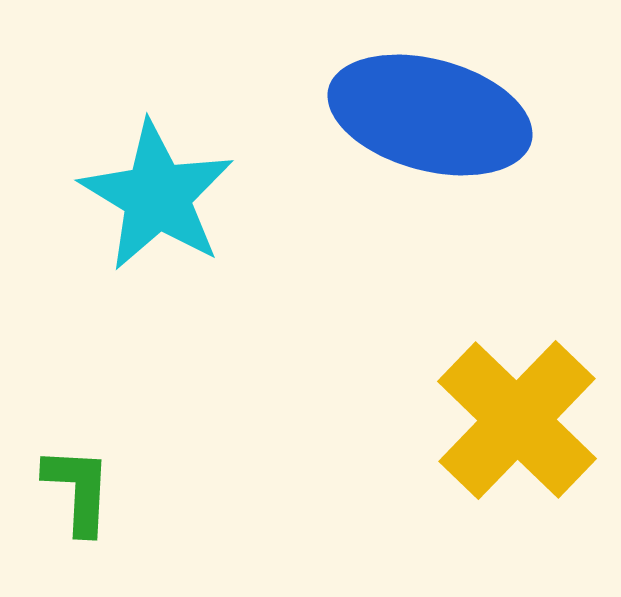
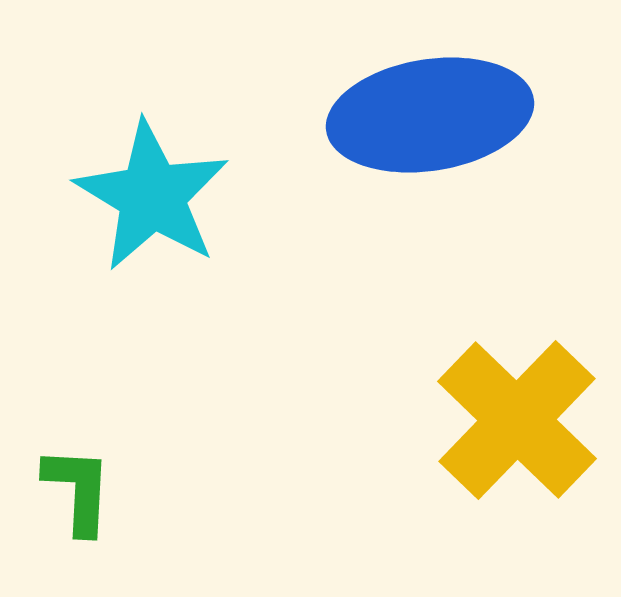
blue ellipse: rotated 24 degrees counterclockwise
cyan star: moved 5 px left
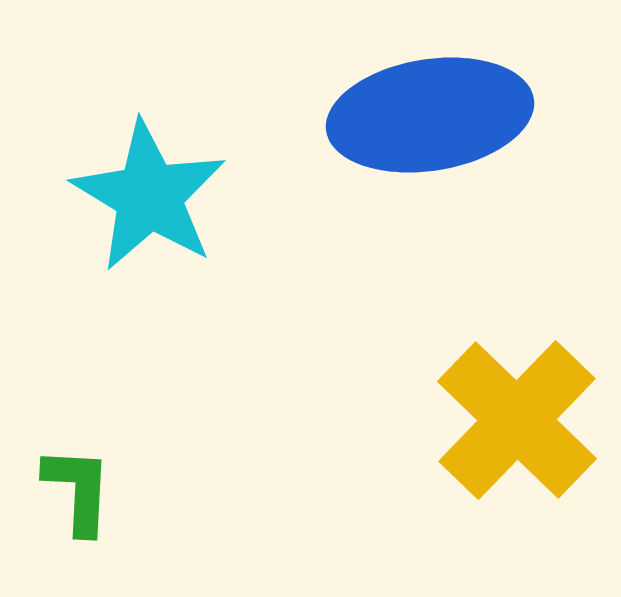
cyan star: moved 3 px left
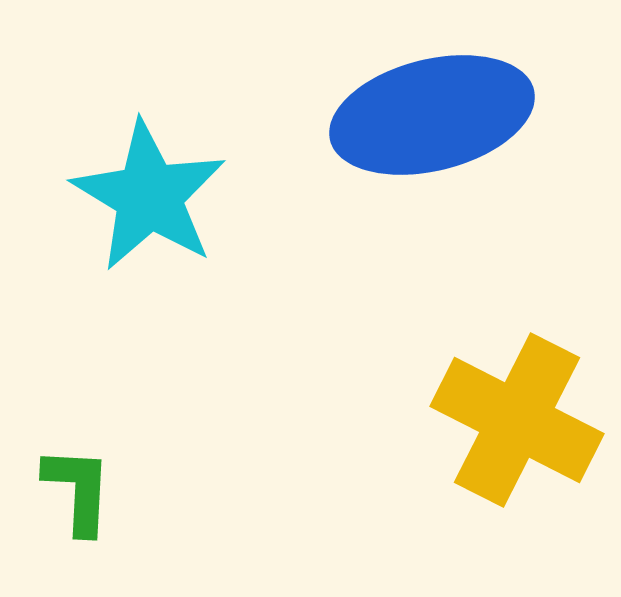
blue ellipse: moved 2 px right; rotated 5 degrees counterclockwise
yellow cross: rotated 17 degrees counterclockwise
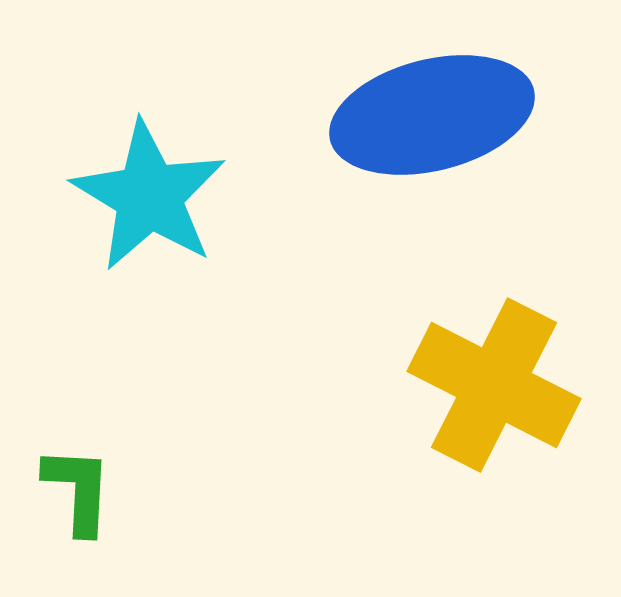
yellow cross: moved 23 px left, 35 px up
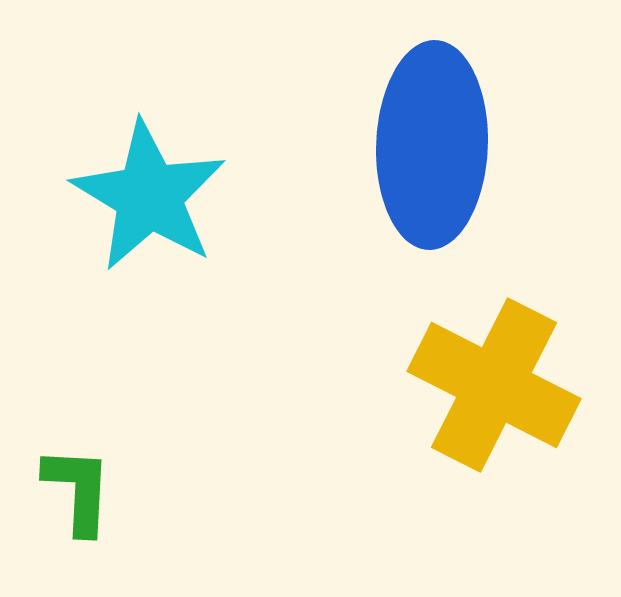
blue ellipse: moved 30 px down; rotated 74 degrees counterclockwise
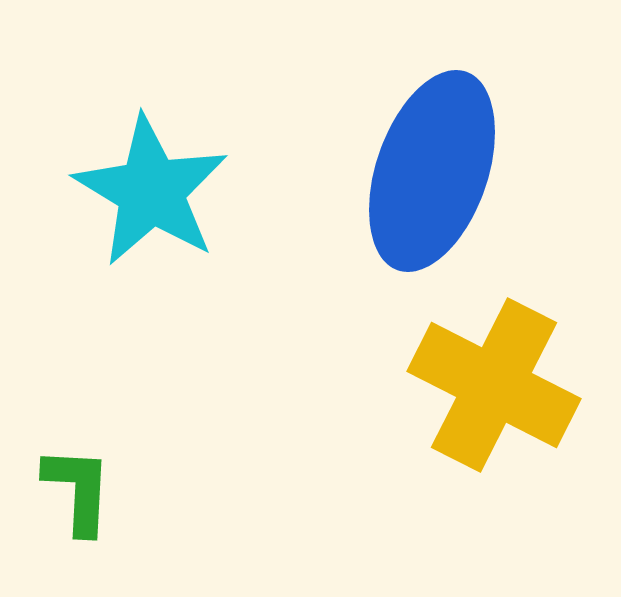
blue ellipse: moved 26 px down; rotated 17 degrees clockwise
cyan star: moved 2 px right, 5 px up
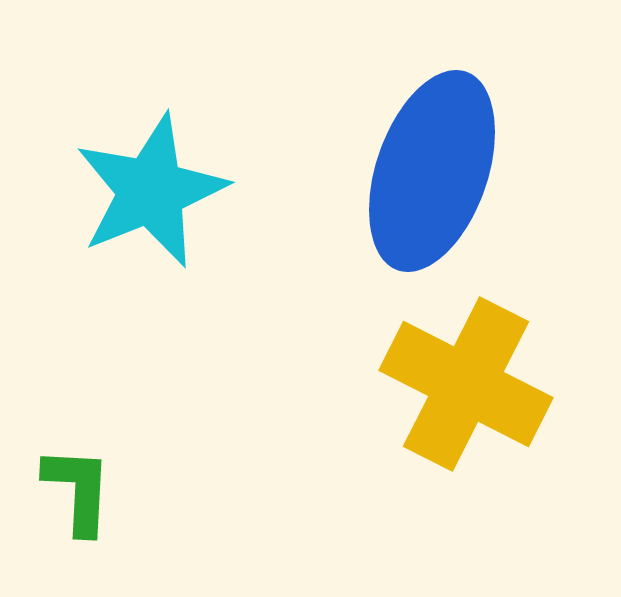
cyan star: rotated 19 degrees clockwise
yellow cross: moved 28 px left, 1 px up
